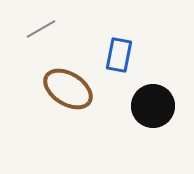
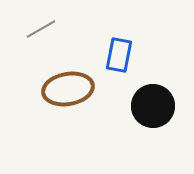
brown ellipse: rotated 42 degrees counterclockwise
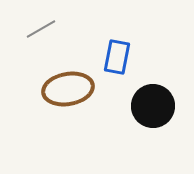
blue rectangle: moved 2 px left, 2 px down
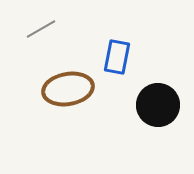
black circle: moved 5 px right, 1 px up
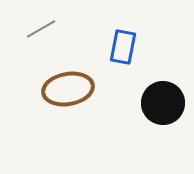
blue rectangle: moved 6 px right, 10 px up
black circle: moved 5 px right, 2 px up
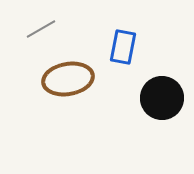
brown ellipse: moved 10 px up
black circle: moved 1 px left, 5 px up
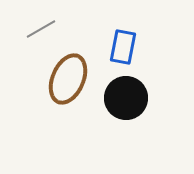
brown ellipse: rotated 57 degrees counterclockwise
black circle: moved 36 px left
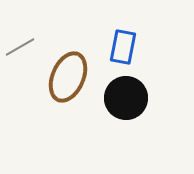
gray line: moved 21 px left, 18 px down
brown ellipse: moved 2 px up
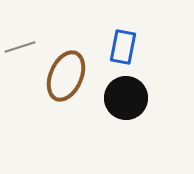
gray line: rotated 12 degrees clockwise
brown ellipse: moved 2 px left, 1 px up
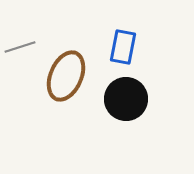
black circle: moved 1 px down
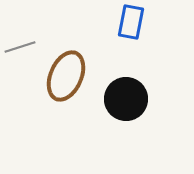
blue rectangle: moved 8 px right, 25 px up
